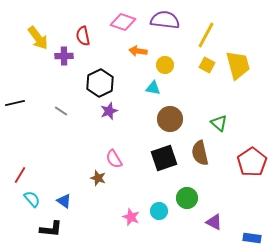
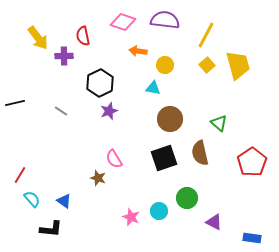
yellow square: rotated 21 degrees clockwise
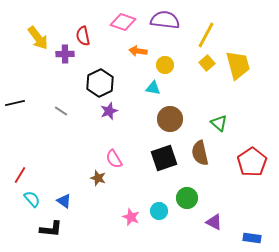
purple cross: moved 1 px right, 2 px up
yellow square: moved 2 px up
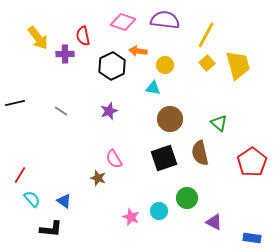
black hexagon: moved 12 px right, 17 px up
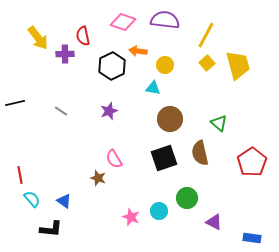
red line: rotated 42 degrees counterclockwise
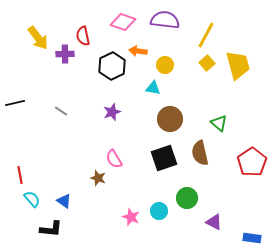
purple star: moved 3 px right, 1 px down
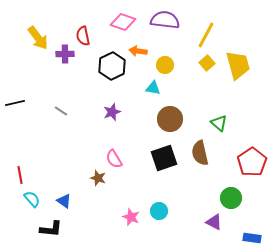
green circle: moved 44 px right
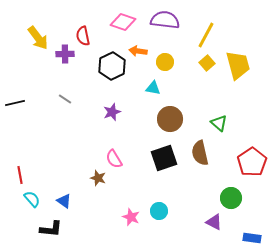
yellow circle: moved 3 px up
gray line: moved 4 px right, 12 px up
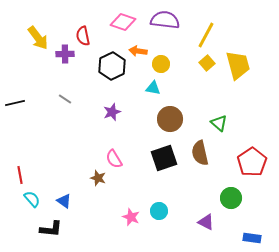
yellow circle: moved 4 px left, 2 px down
purple triangle: moved 8 px left
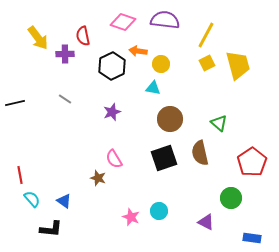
yellow square: rotated 14 degrees clockwise
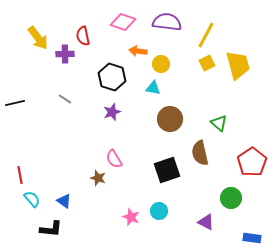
purple semicircle: moved 2 px right, 2 px down
black hexagon: moved 11 px down; rotated 16 degrees counterclockwise
black square: moved 3 px right, 12 px down
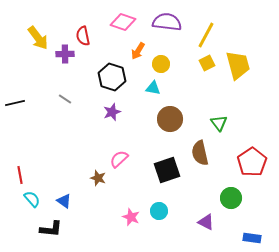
orange arrow: rotated 66 degrees counterclockwise
green triangle: rotated 12 degrees clockwise
pink semicircle: moved 5 px right; rotated 78 degrees clockwise
